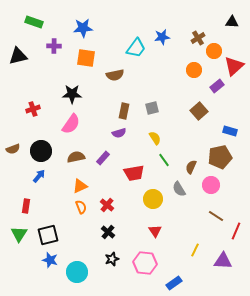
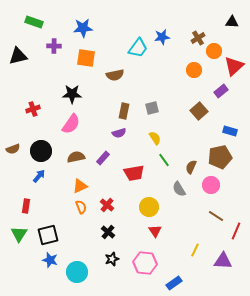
cyan trapezoid at (136, 48): moved 2 px right
purple rectangle at (217, 86): moved 4 px right, 5 px down
yellow circle at (153, 199): moved 4 px left, 8 px down
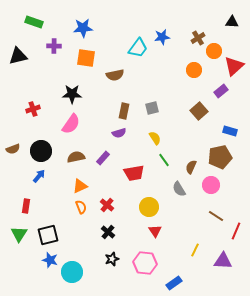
cyan circle at (77, 272): moved 5 px left
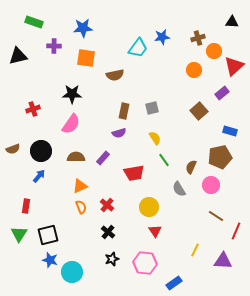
brown cross at (198, 38): rotated 16 degrees clockwise
purple rectangle at (221, 91): moved 1 px right, 2 px down
brown semicircle at (76, 157): rotated 12 degrees clockwise
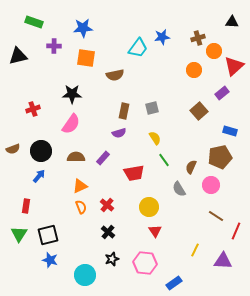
cyan circle at (72, 272): moved 13 px right, 3 px down
